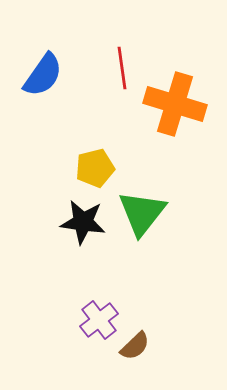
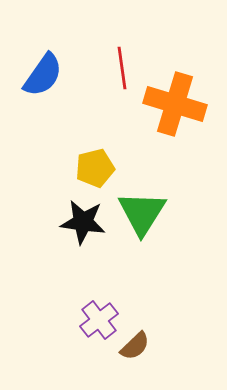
green triangle: rotated 6 degrees counterclockwise
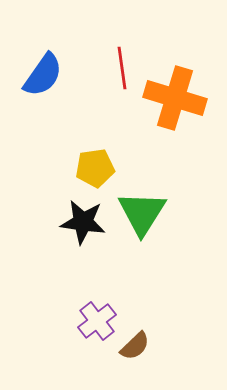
orange cross: moved 6 px up
yellow pentagon: rotated 6 degrees clockwise
purple cross: moved 2 px left, 1 px down
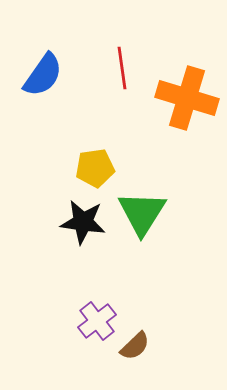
orange cross: moved 12 px right
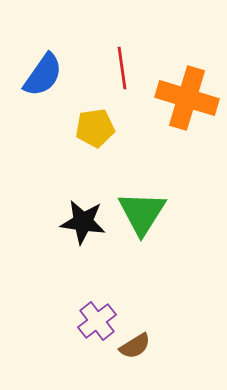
yellow pentagon: moved 40 px up
brown semicircle: rotated 12 degrees clockwise
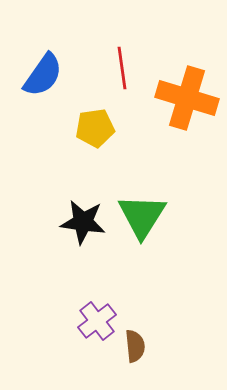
green triangle: moved 3 px down
brown semicircle: rotated 64 degrees counterclockwise
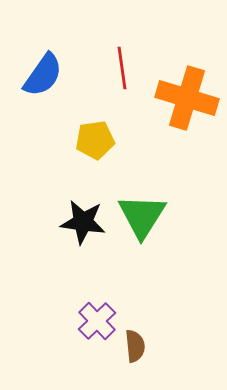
yellow pentagon: moved 12 px down
purple cross: rotated 6 degrees counterclockwise
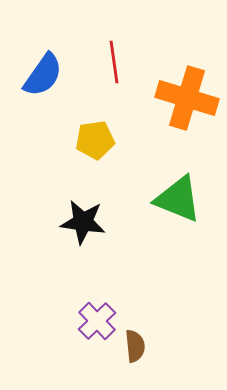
red line: moved 8 px left, 6 px up
green triangle: moved 36 px right, 17 px up; rotated 40 degrees counterclockwise
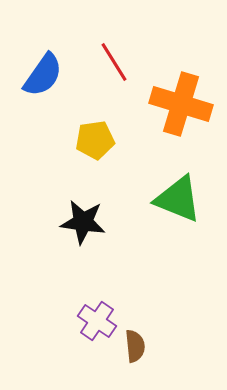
red line: rotated 24 degrees counterclockwise
orange cross: moved 6 px left, 6 px down
purple cross: rotated 12 degrees counterclockwise
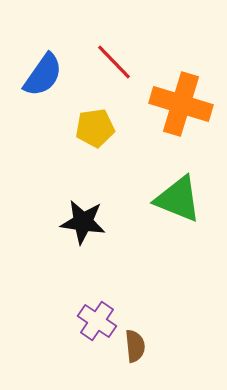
red line: rotated 12 degrees counterclockwise
yellow pentagon: moved 12 px up
